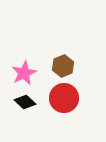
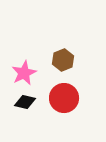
brown hexagon: moved 6 px up
black diamond: rotated 30 degrees counterclockwise
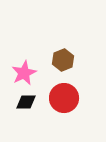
black diamond: moved 1 px right; rotated 15 degrees counterclockwise
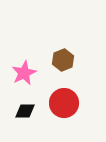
red circle: moved 5 px down
black diamond: moved 1 px left, 9 px down
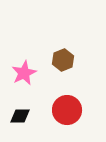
red circle: moved 3 px right, 7 px down
black diamond: moved 5 px left, 5 px down
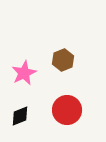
black diamond: rotated 20 degrees counterclockwise
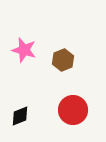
pink star: moved 23 px up; rotated 30 degrees counterclockwise
red circle: moved 6 px right
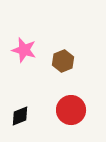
brown hexagon: moved 1 px down
red circle: moved 2 px left
